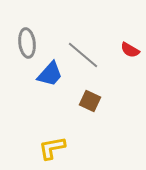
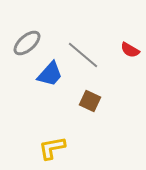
gray ellipse: rotated 56 degrees clockwise
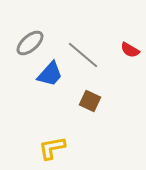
gray ellipse: moved 3 px right
